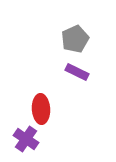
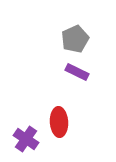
red ellipse: moved 18 px right, 13 px down
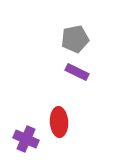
gray pentagon: rotated 12 degrees clockwise
purple cross: rotated 10 degrees counterclockwise
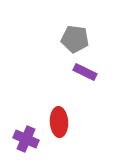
gray pentagon: rotated 20 degrees clockwise
purple rectangle: moved 8 px right
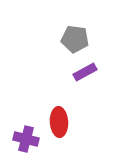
purple rectangle: rotated 55 degrees counterclockwise
purple cross: rotated 10 degrees counterclockwise
